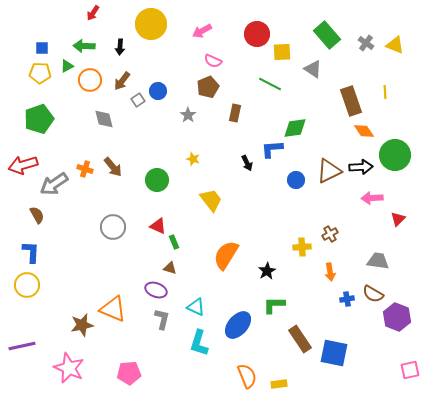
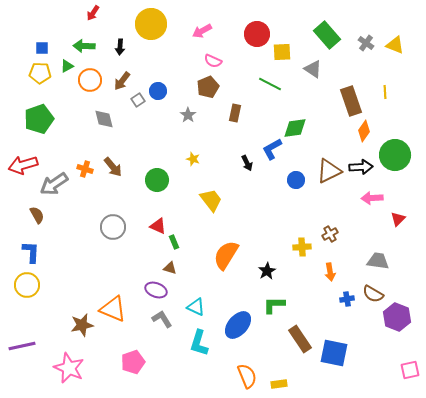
orange diamond at (364, 131): rotated 70 degrees clockwise
blue L-shape at (272, 149): rotated 25 degrees counterclockwise
gray L-shape at (162, 319): rotated 45 degrees counterclockwise
pink pentagon at (129, 373): moved 4 px right, 11 px up; rotated 15 degrees counterclockwise
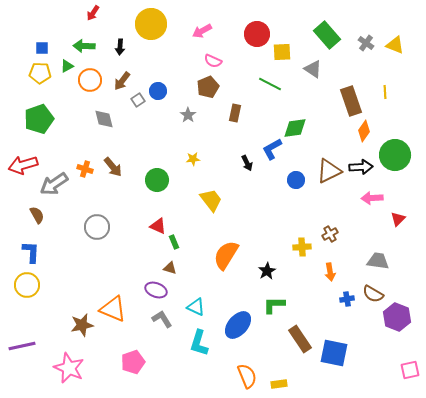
yellow star at (193, 159): rotated 24 degrees counterclockwise
gray circle at (113, 227): moved 16 px left
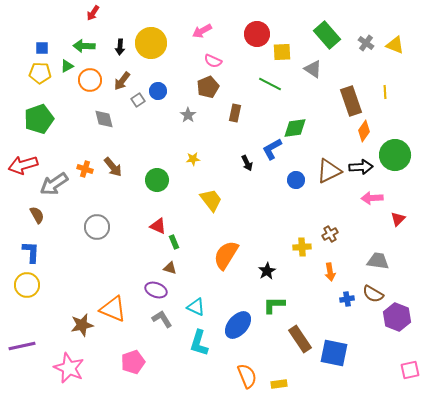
yellow circle at (151, 24): moved 19 px down
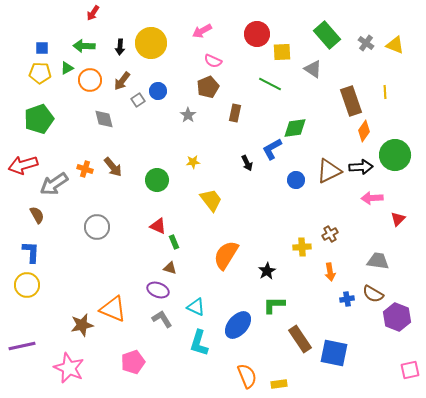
green triangle at (67, 66): moved 2 px down
yellow star at (193, 159): moved 3 px down
purple ellipse at (156, 290): moved 2 px right
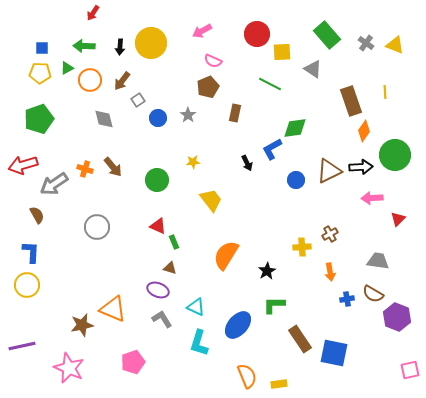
blue circle at (158, 91): moved 27 px down
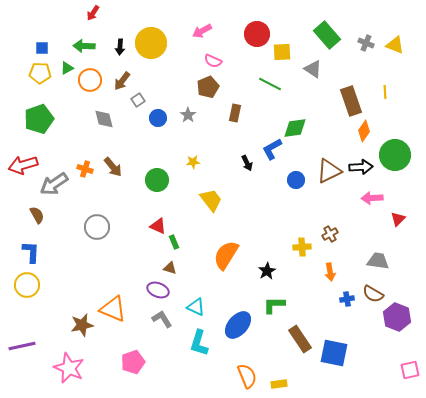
gray cross at (366, 43): rotated 14 degrees counterclockwise
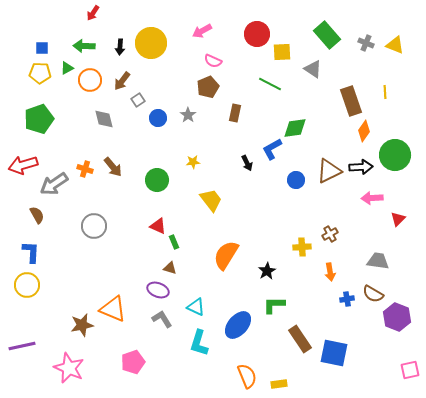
gray circle at (97, 227): moved 3 px left, 1 px up
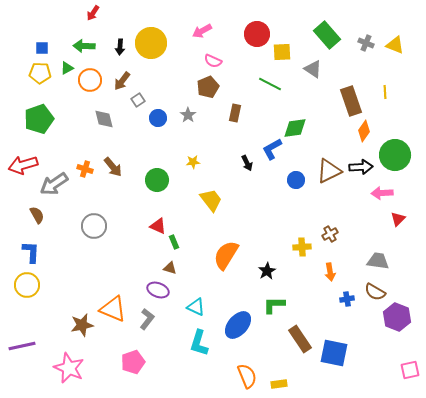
pink arrow at (372, 198): moved 10 px right, 5 px up
brown semicircle at (373, 294): moved 2 px right, 2 px up
gray L-shape at (162, 319): moved 15 px left; rotated 70 degrees clockwise
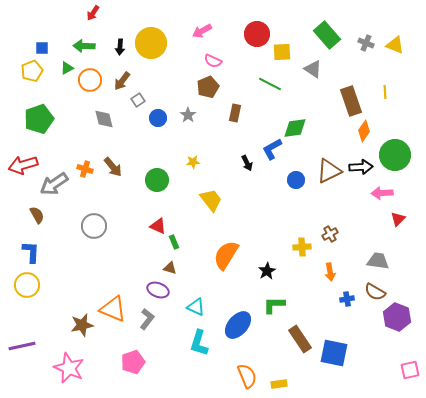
yellow pentagon at (40, 73): moved 8 px left, 2 px up; rotated 25 degrees counterclockwise
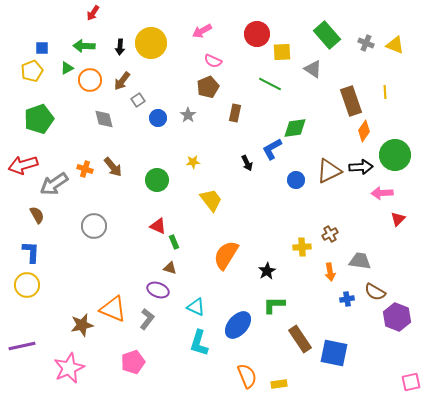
gray trapezoid at (378, 261): moved 18 px left
pink star at (69, 368): rotated 24 degrees clockwise
pink square at (410, 370): moved 1 px right, 12 px down
